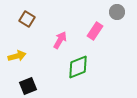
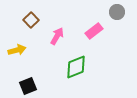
brown square: moved 4 px right, 1 px down; rotated 14 degrees clockwise
pink rectangle: moved 1 px left; rotated 18 degrees clockwise
pink arrow: moved 3 px left, 4 px up
yellow arrow: moved 6 px up
green diamond: moved 2 px left
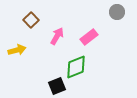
pink rectangle: moved 5 px left, 6 px down
black square: moved 29 px right
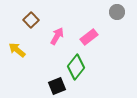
yellow arrow: rotated 126 degrees counterclockwise
green diamond: rotated 30 degrees counterclockwise
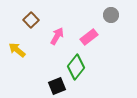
gray circle: moved 6 px left, 3 px down
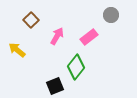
black square: moved 2 px left
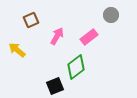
brown square: rotated 21 degrees clockwise
green diamond: rotated 15 degrees clockwise
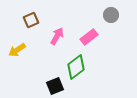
yellow arrow: rotated 72 degrees counterclockwise
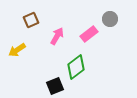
gray circle: moved 1 px left, 4 px down
pink rectangle: moved 3 px up
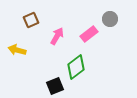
yellow arrow: rotated 48 degrees clockwise
